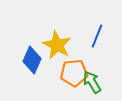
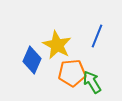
orange pentagon: moved 2 px left
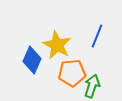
green arrow: moved 4 px down; rotated 50 degrees clockwise
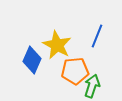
orange pentagon: moved 3 px right, 2 px up
